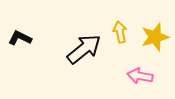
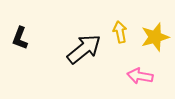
black L-shape: rotated 95 degrees counterclockwise
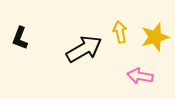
black arrow: rotated 9 degrees clockwise
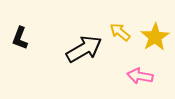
yellow arrow: rotated 40 degrees counterclockwise
yellow star: rotated 16 degrees counterclockwise
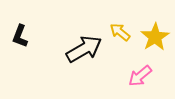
black L-shape: moved 2 px up
pink arrow: rotated 50 degrees counterclockwise
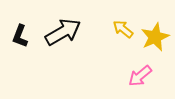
yellow arrow: moved 3 px right, 3 px up
yellow star: rotated 8 degrees clockwise
black arrow: moved 21 px left, 17 px up
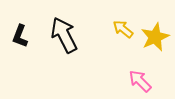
black arrow: moved 1 px right, 3 px down; rotated 87 degrees counterclockwise
pink arrow: moved 5 px down; rotated 85 degrees clockwise
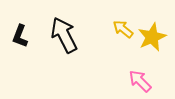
yellow star: moved 3 px left
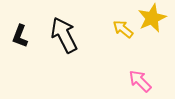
yellow star: moved 19 px up
